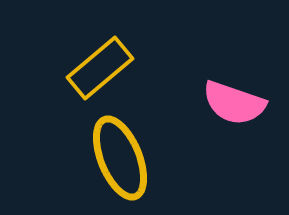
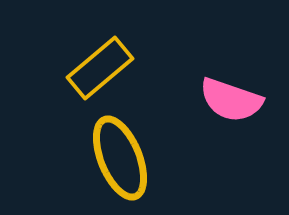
pink semicircle: moved 3 px left, 3 px up
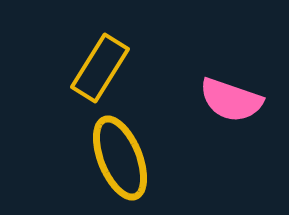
yellow rectangle: rotated 18 degrees counterclockwise
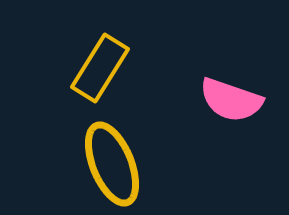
yellow ellipse: moved 8 px left, 6 px down
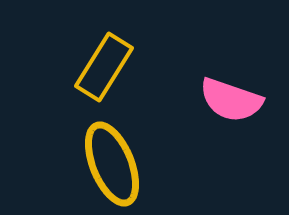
yellow rectangle: moved 4 px right, 1 px up
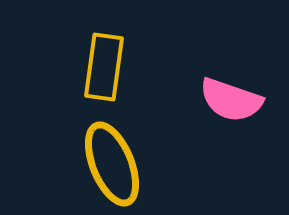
yellow rectangle: rotated 24 degrees counterclockwise
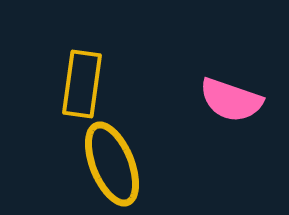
yellow rectangle: moved 22 px left, 17 px down
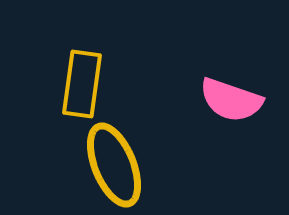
yellow ellipse: moved 2 px right, 1 px down
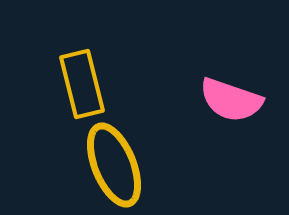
yellow rectangle: rotated 22 degrees counterclockwise
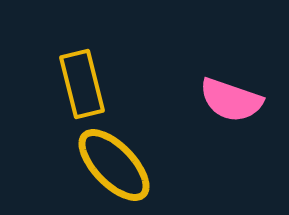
yellow ellipse: rotated 22 degrees counterclockwise
